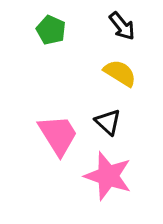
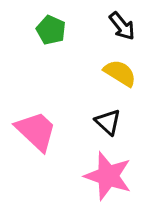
pink trapezoid: moved 22 px left, 4 px up; rotated 15 degrees counterclockwise
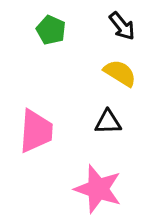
black triangle: rotated 44 degrees counterclockwise
pink trapezoid: rotated 51 degrees clockwise
pink star: moved 10 px left, 13 px down
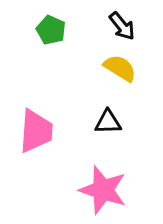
yellow semicircle: moved 5 px up
pink star: moved 5 px right, 1 px down
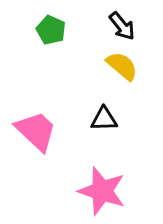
yellow semicircle: moved 2 px right, 2 px up; rotated 8 degrees clockwise
black triangle: moved 4 px left, 3 px up
pink trapezoid: rotated 51 degrees counterclockwise
pink star: moved 1 px left, 1 px down
